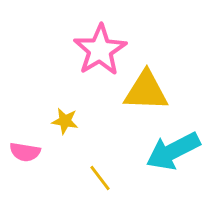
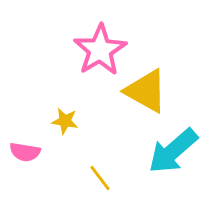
yellow triangle: rotated 27 degrees clockwise
cyan arrow: rotated 14 degrees counterclockwise
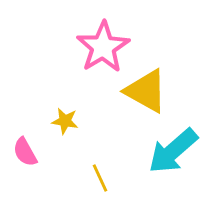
pink star: moved 3 px right, 3 px up
pink semicircle: rotated 52 degrees clockwise
yellow line: rotated 12 degrees clockwise
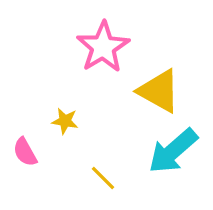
yellow triangle: moved 13 px right
yellow line: moved 3 px right; rotated 20 degrees counterclockwise
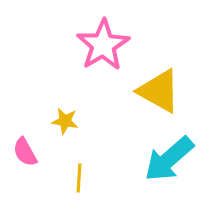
pink star: moved 2 px up
cyan arrow: moved 4 px left, 8 px down
yellow line: moved 24 px left; rotated 48 degrees clockwise
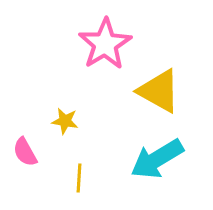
pink star: moved 2 px right, 1 px up
cyan arrow: moved 12 px left; rotated 10 degrees clockwise
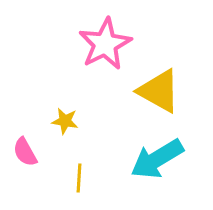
pink star: rotated 4 degrees clockwise
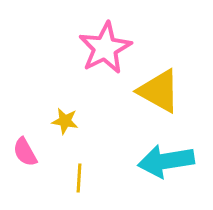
pink star: moved 4 px down
cyan arrow: moved 9 px right, 2 px down; rotated 22 degrees clockwise
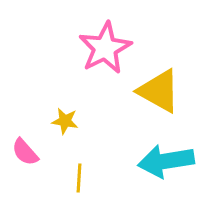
pink semicircle: rotated 12 degrees counterclockwise
